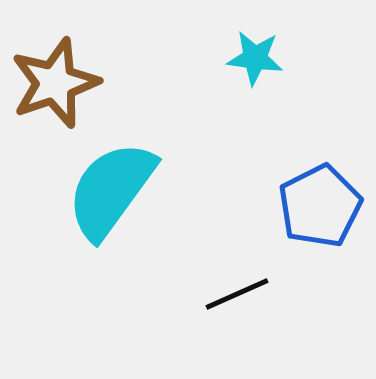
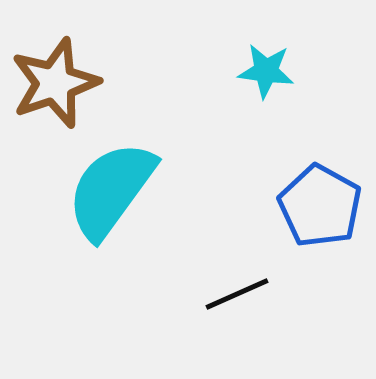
cyan star: moved 11 px right, 13 px down
blue pentagon: rotated 16 degrees counterclockwise
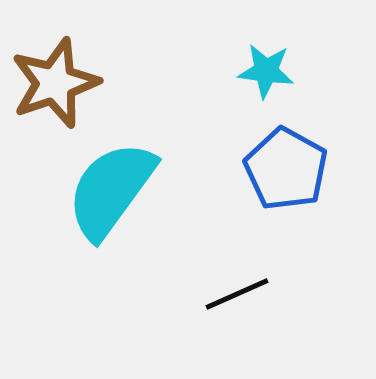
blue pentagon: moved 34 px left, 37 px up
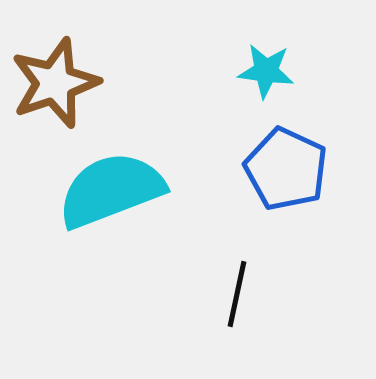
blue pentagon: rotated 4 degrees counterclockwise
cyan semicircle: rotated 33 degrees clockwise
black line: rotated 54 degrees counterclockwise
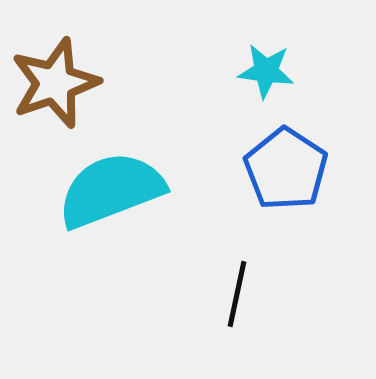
blue pentagon: rotated 8 degrees clockwise
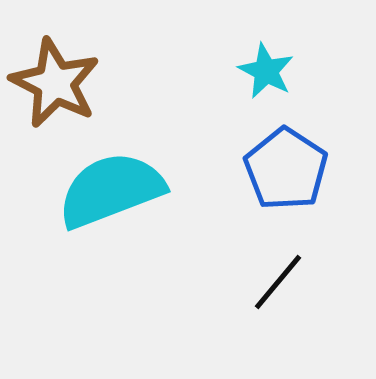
cyan star: rotated 20 degrees clockwise
brown star: rotated 26 degrees counterclockwise
black line: moved 41 px right, 12 px up; rotated 28 degrees clockwise
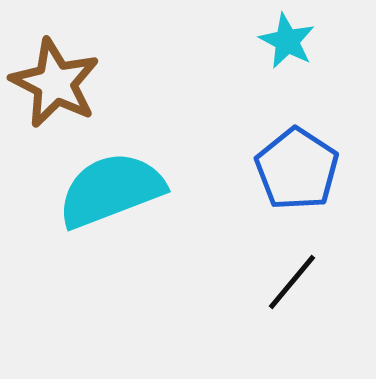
cyan star: moved 21 px right, 30 px up
blue pentagon: moved 11 px right
black line: moved 14 px right
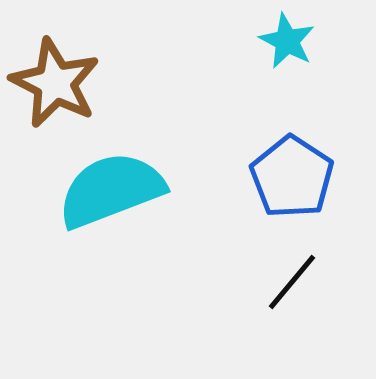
blue pentagon: moved 5 px left, 8 px down
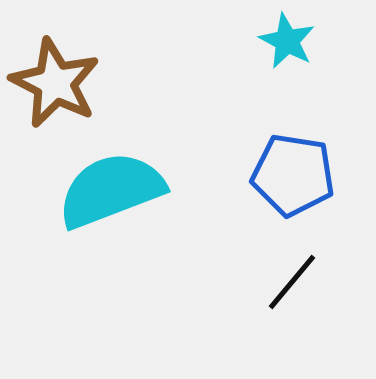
blue pentagon: moved 1 px right, 2 px up; rotated 24 degrees counterclockwise
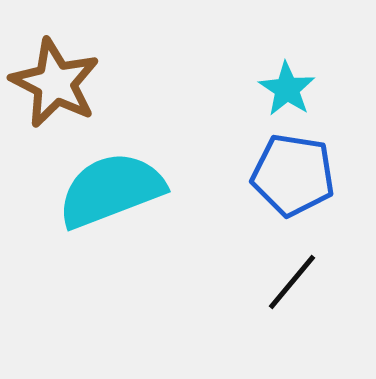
cyan star: moved 48 px down; rotated 6 degrees clockwise
